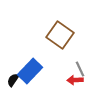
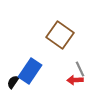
blue rectangle: rotated 10 degrees counterclockwise
black semicircle: moved 2 px down
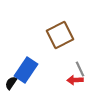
brown square: rotated 28 degrees clockwise
blue rectangle: moved 4 px left, 1 px up
black semicircle: moved 2 px left, 1 px down
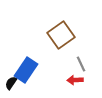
brown square: moved 1 px right; rotated 8 degrees counterclockwise
gray line: moved 1 px right, 5 px up
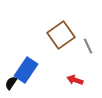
gray line: moved 7 px right, 18 px up
red arrow: rotated 21 degrees clockwise
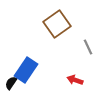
brown square: moved 4 px left, 11 px up
gray line: moved 1 px down
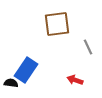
brown square: rotated 28 degrees clockwise
black semicircle: rotated 64 degrees clockwise
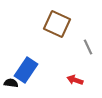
brown square: rotated 32 degrees clockwise
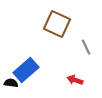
gray line: moved 2 px left
blue rectangle: rotated 15 degrees clockwise
